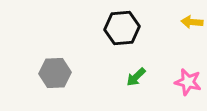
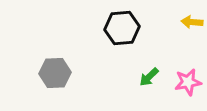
green arrow: moved 13 px right
pink star: rotated 24 degrees counterclockwise
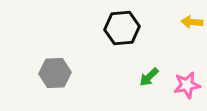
pink star: moved 1 px left, 3 px down
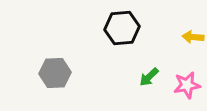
yellow arrow: moved 1 px right, 15 px down
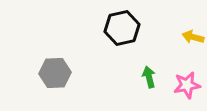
black hexagon: rotated 8 degrees counterclockwise
yellow arrow: rotated 10 degrees clockwise
green arrow: rotated 120 degrees clockwise
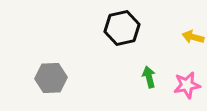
gray hexagon: moved 4 px left, 5 px down
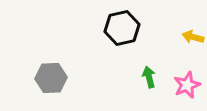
pink star: rotated 12 degrees counterclockwise
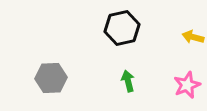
green arrow: moved 21 px left, 4 px down
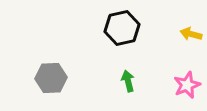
yellow arrow: moved 2 px left, 3 px up
